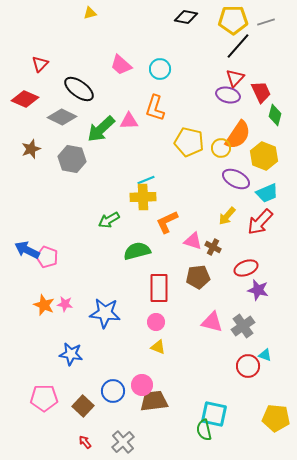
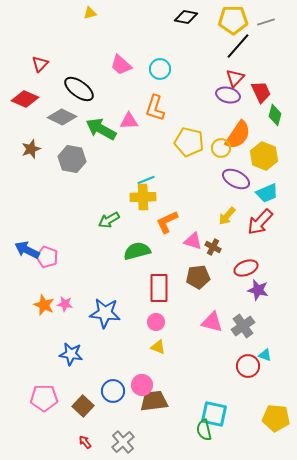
green arrow at (101, 129): rotated 72 degrees clockwise
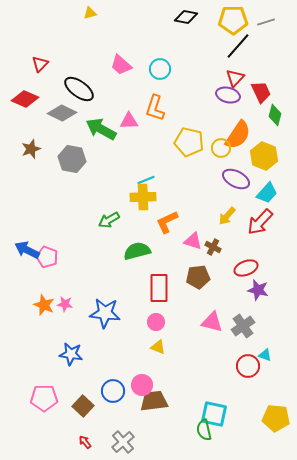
gray diamond at (62, 117): moved 4 px up
cyan trapezoid at (267, 193): rotated 25 degrees counterclockwise
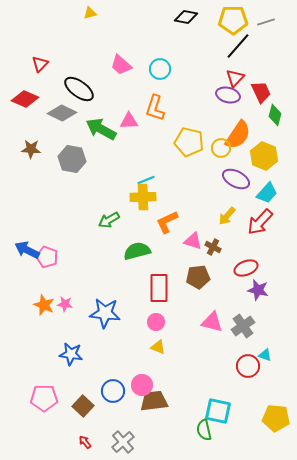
brown star at (31, 149): rotated 24 degrees clockwise
cyan square at (214, 414): moved 4 px right, 3 px up
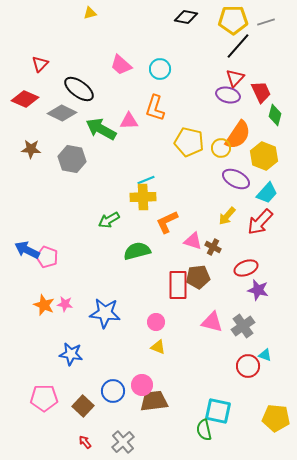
red rectangle at (159, 288): moved 19 px right, 3 px up
